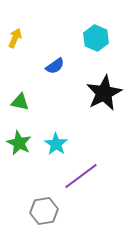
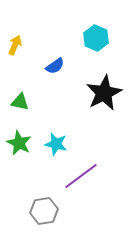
yellow arrow: moved 7 px down
cyan star: rotated 20 degrees counterclockwise
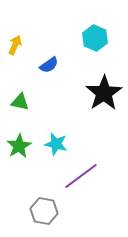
cyan hexagon: moved 1 px left
blue semicircle: moved 6 px left, 1 px up
black star: rotated 6 degrees counterclockwise
green star: moved 3 px down; rotated 15 degrees clockwise
gray hexagon: rotated 20 degrees clockwise
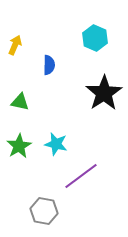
blue semicircle: rotated 54 degrees counterclockwise
